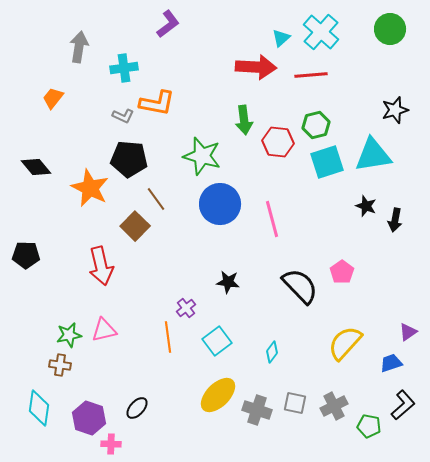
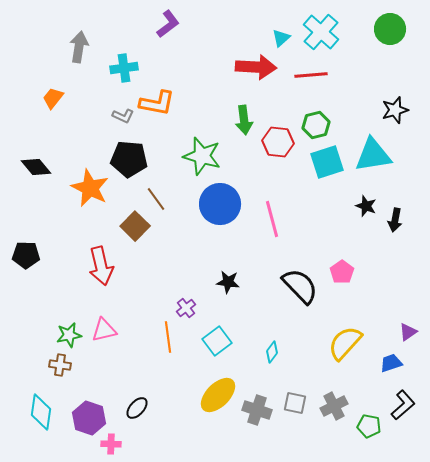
cyan diamond at (39, 408): moved 2 px right, 4 px down
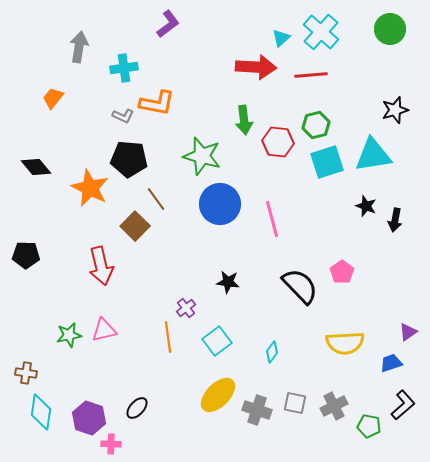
yellow semicircle at (345, 343): rotated 135 degrees counterclockwise
brown cross at (60, 365): moved 34 px left, 8 px down
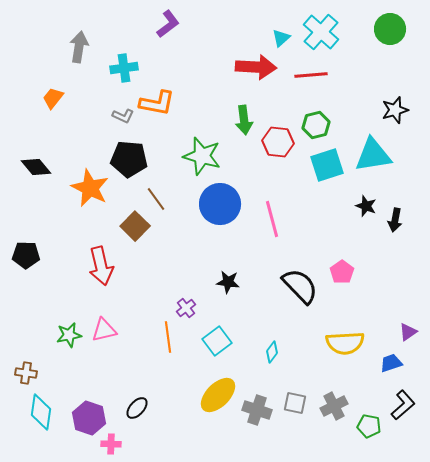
cyan square at (327, 162): moved 3 px down
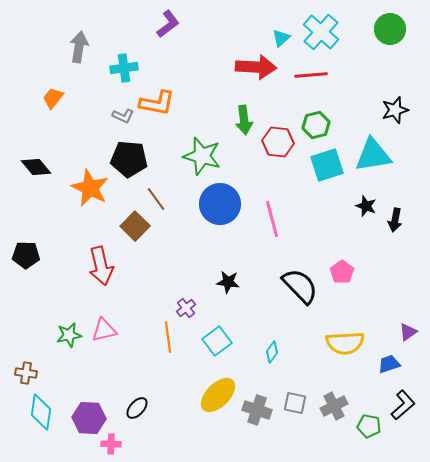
blue trapezoid at (391, 363): moved 2 px left, 1 px down
purple hexagon at (89, 418): rotated 16 degrees counterclockwise
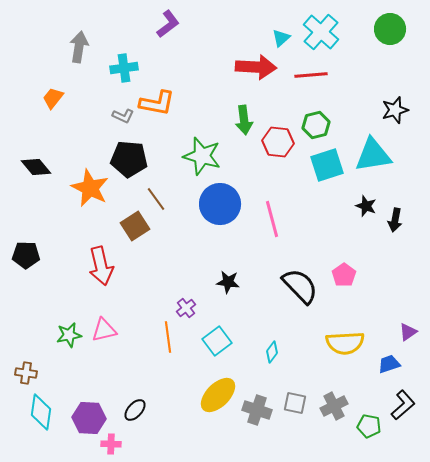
brown square at (135, 226): rotated 12 degrees clockwise
pink pentagon at (342, 272): moved 2 px right, 3 px down
black ellipse at (137, 408): moved 2 px left, 2 px down
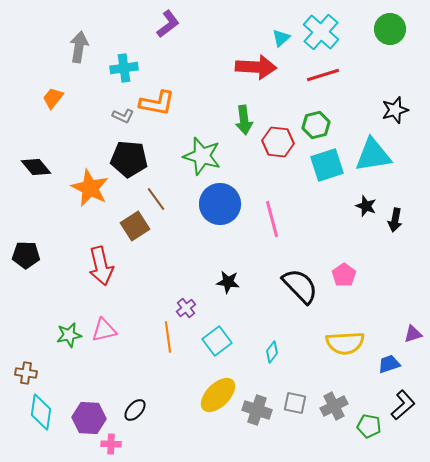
red line at (311, 75): moved 12 px right; rotated 12 degrees counterclockwise
purple triangle at (408, 332): moved 5 px right, 2 px down; rotated 18 degrees clockwise
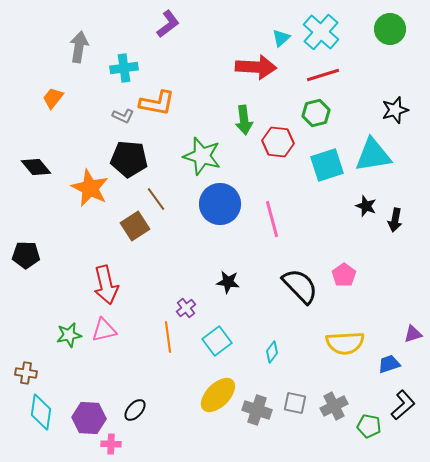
green hexagon at (316, 125): moved 12 px up
red arrow at (101, 266): moved 5 px right, 19 px down
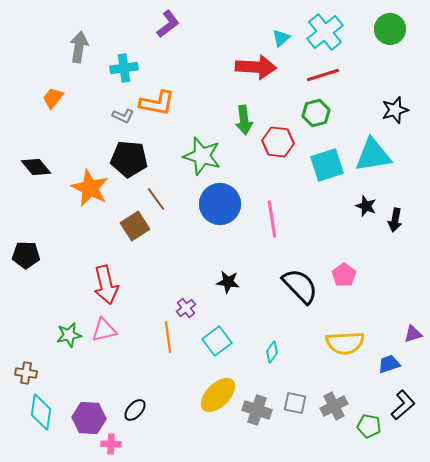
cyan cross at (321, 32): moved 4 px right; rotated 9 degrees clockwise
pink line at (272, 219): rotated 6 degrees clockwise
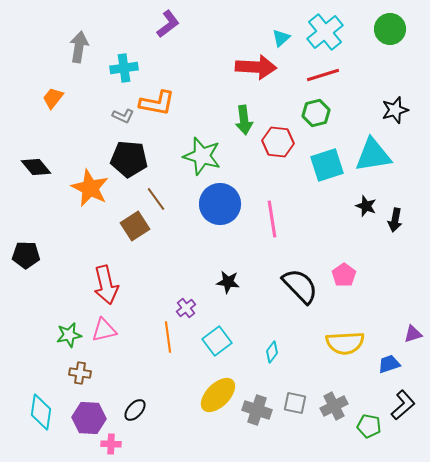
brown cross at (26, 373): moved 54 px right
